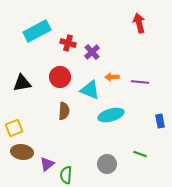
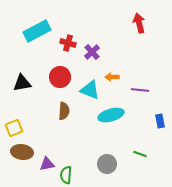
purple line: moved 8 px down
purple triangle: rotated 28 degrees clockwise
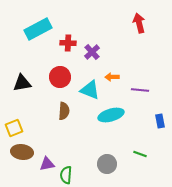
cyan rectangle: moved 1 px right, 2 px up
red cross: rotated 14 degrees counterclockwise
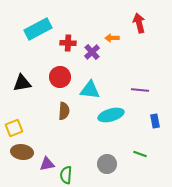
orange arrow: moved 39 px up
cyan triangle: rotated 15 degrees counterclockwise
blue rectangle: moved 5 px left
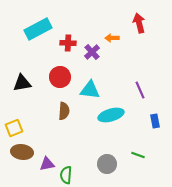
purple line: rotated 60 degrees clockwise
green line: moved 2 px left, 1 px down
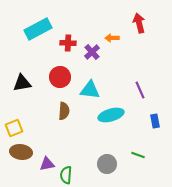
brown ellipse: moved 1 px left
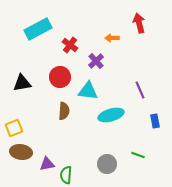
red cross: moved 2 px right, 2 px down; rotated 35 degrees clockwise
purple cross: moved 4 px right, 9 px down
cyan triangle: moved 2 px left, 1 px down
